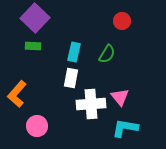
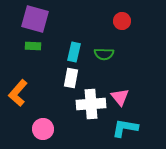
purple square: moved 1 px down; rotated 28 degrees counterclockwise
green semicircle: moved 3 px left; rotated 60 degrees clockwise
orange L-shape: moved 1 px right, 1 px up
pink circle: moved 6 px right, 3 px down
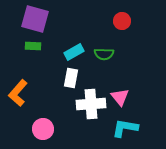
cyan rectangle: rotated 48 degrees clockwise
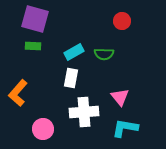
white cross: moved 7 px left, 8 px down
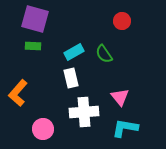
green semicircle: rotated 54 degrees clockwise
white rectangle: rotated 24 degrees counterclockwise
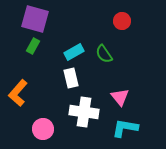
green rectangle: rotated 63 degrees counterclockwise
white cross: rotated 12 degrees clockwise
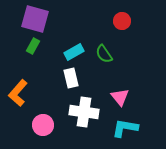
pink circle: moved 4 px up
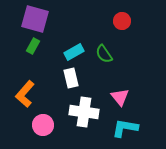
orange L-shape: moved 7 px right, 1 px down
